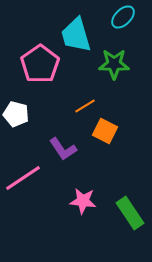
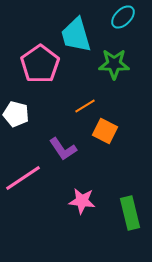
pink star: moved 1 px left
green rectangle: rotated 20 degrees clockwise
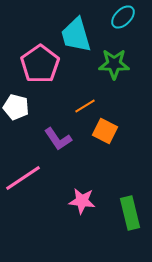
white pentagon: moved 7 px up
purple L-shape: moved 5 px left, 10 px up
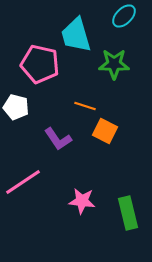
cyan ellipse: moved 1 px right, 1 px up
pink pentagon: rotated 24 degrees counterclockwise
orange line: rotated 50 degrees clockwise
pink line: moved 4 px down
green rectangle: moved 2 px left
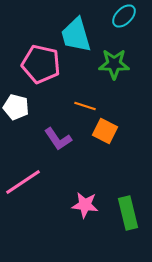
pink pentagon: moved 1 px right
pink star: moved 3 px right, 4 px down
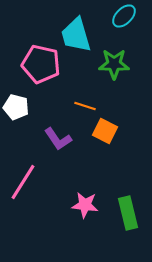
pink line: rotated 24 degrees counterclockwise
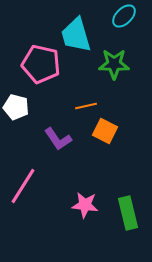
orange line: moved 1 px right; rotated 30 degrees counterclockwise
pink line: moved 4 px down
